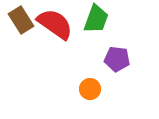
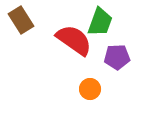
green trapezoid: moved 4 px right, 3 px down
red semicircle: moved 19 px right, 16 px down
purple pentagon: moved 2 px up; rotated 10 degrees counterclockwise
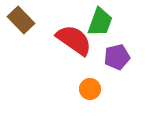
brown rectangle: rotated 12 degrees counterclockwise
purple pentagon: rotated 10 degrees counterclockwise
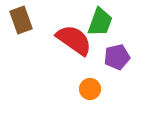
brown rectangle: rotated 24 degrees clockwise
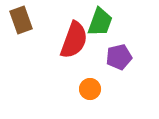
red semicircle: rotated 75 degrees clockwise
purple pentagon: moved 2 px right
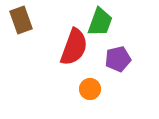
red semicircle: moved 7 px down
purple pentagon: moved 1 px left, 2 px down
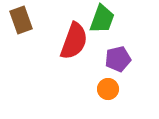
green trapezoid: moved 2 px right, 3 px up
red semicircle: moved 6 px up
orange circle: moved 18 px right
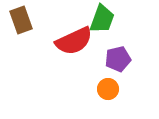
red semicircle: rotated 45 degrees clockwise
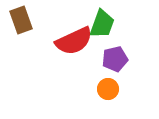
green trapezoid: moved 5 px down
purple pentagon: moved 3 px left
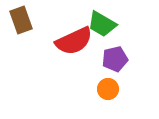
green trapezoid: rotated 100 degrees clockwise
